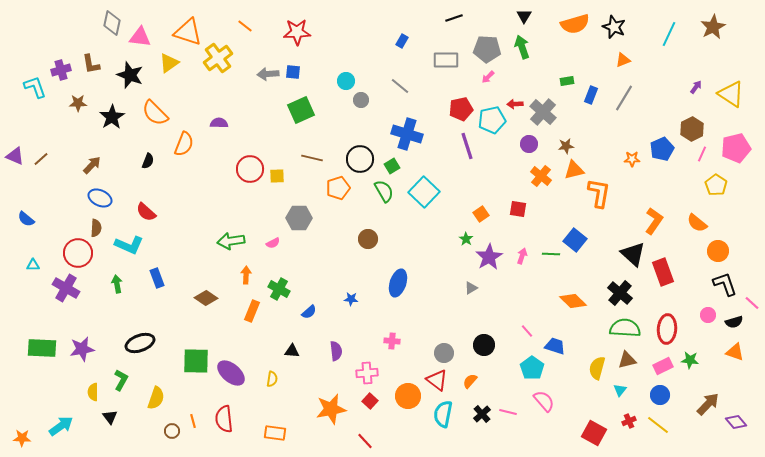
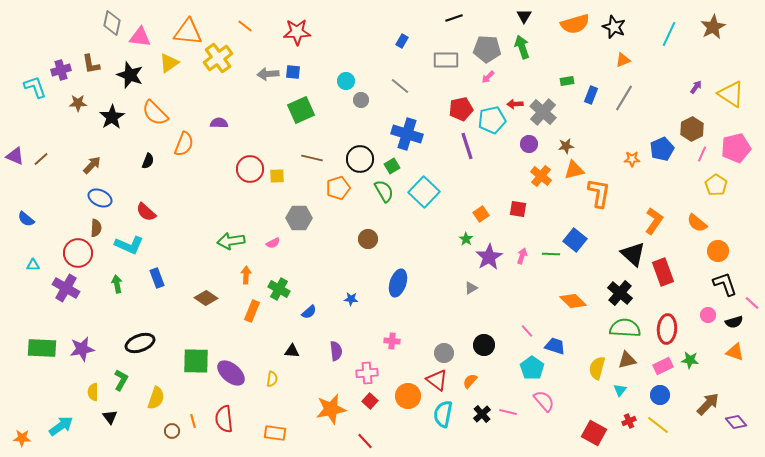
orange triangle at (188, 32): rotated 12 degrees counterclockwise
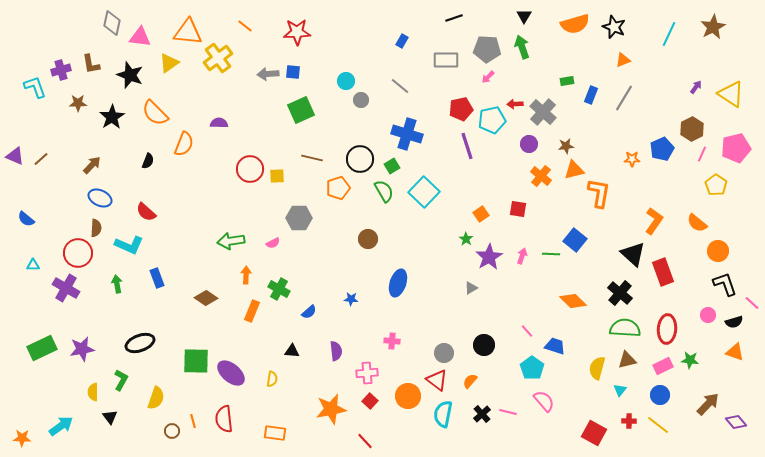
green rectangle at (42, 348): rotated 28 degrees counterclockwise
red cross at (629, 421): rotated 24 degrees clockwise
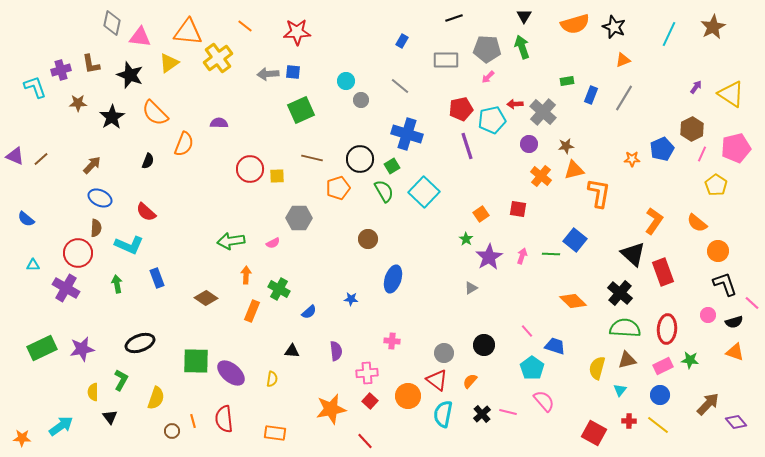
blue ellipse at (398, 283): moved 5 px left, 4 px up
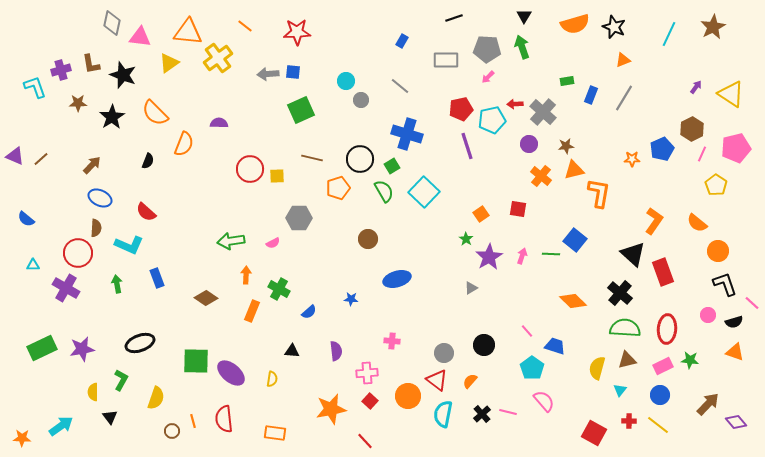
black star at (130, 75): moved 7 px left
blue ellipse at (393, 279): moved 4 px right; rotated 56 degrees clockwise
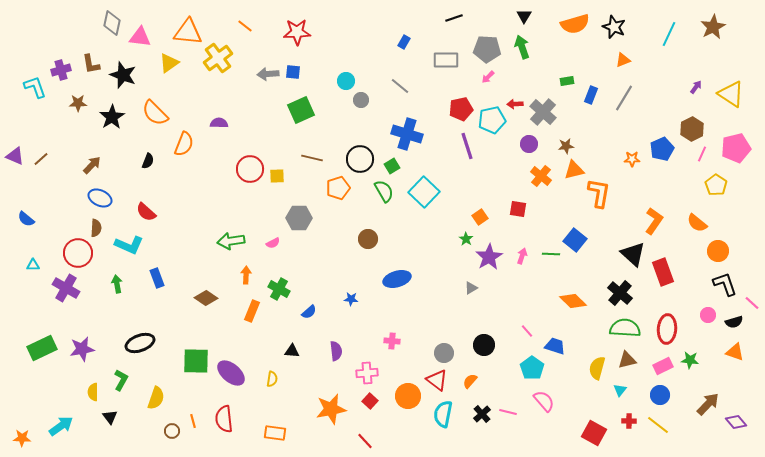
blue rectangle at (402, 41): moved 2 px right, 1 px down
orange square at (481, 214): moved 1 px left, 3 px down
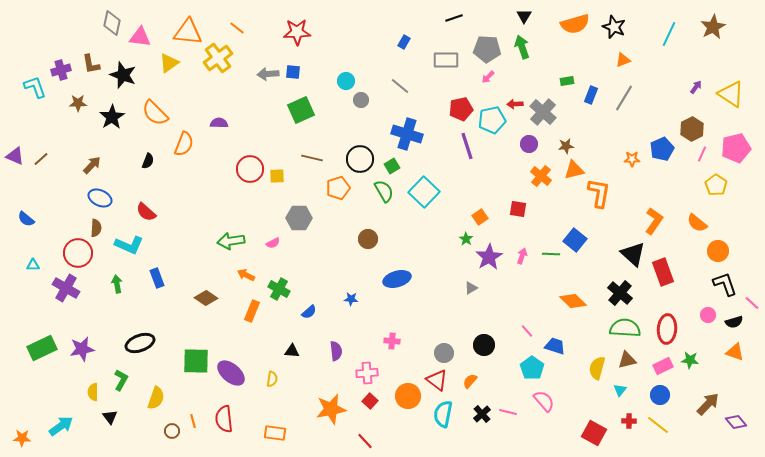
orange line at (245, 26): moved 8 px left, 2 px down
orange arrow at (246, 275): rotated 66 degrees counterclockwise
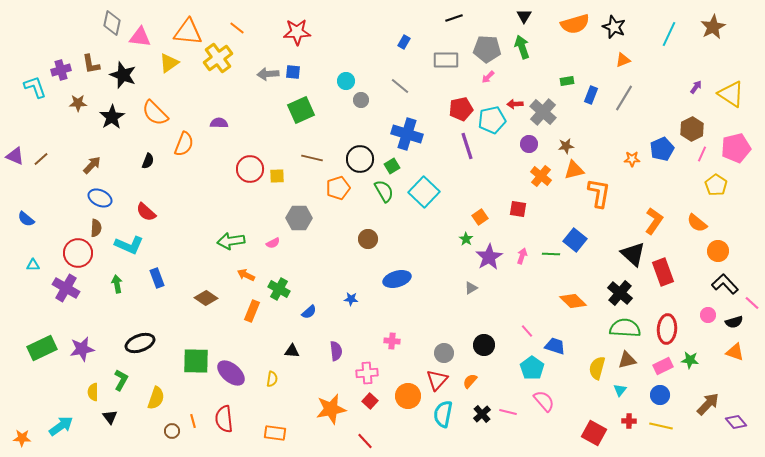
black L-shape at (725, 284): rotated 24 degrees counterclockwise
red triangle at (437, 380): rotated 35 degrees clockwise
yellow line at (658, 425): moved 3 px right, 1 px down; rotated 25 degrees counterclockwise
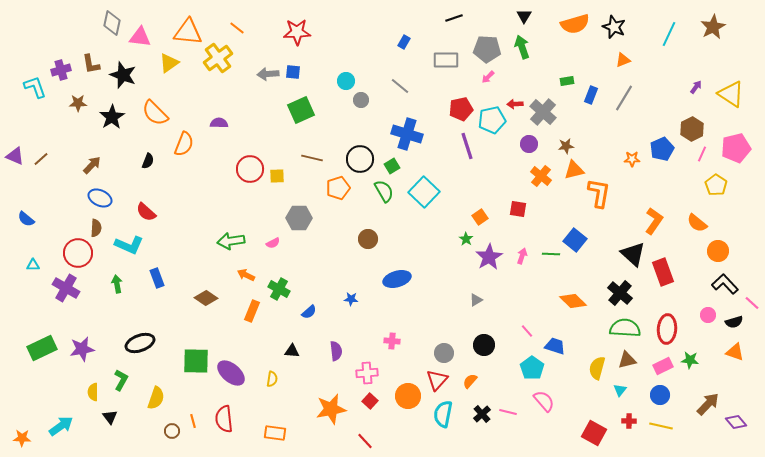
gray triangle at (471, 288): moved 5 px right, 12 px down
